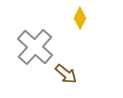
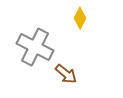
gray cross: rotated 15 degrees counterclockwise
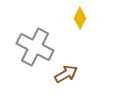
brown arrow: rotated 70 degrees counterclockwise
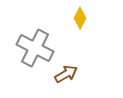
gray cross: moved 1 px down
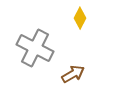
brown arrow: moved 7 px right
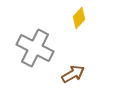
yellow diamond: moved 1 px left; rotated 15 degrees clockwise
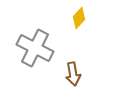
brown arrow: rotated 110 degrees clockwise
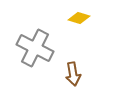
yellow diamond: rotated 65 degrees clockwise
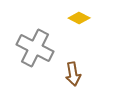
yellow diamond: rotated 10 degrees clockwise
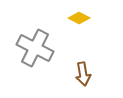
brown arrow: moved 10 px right
